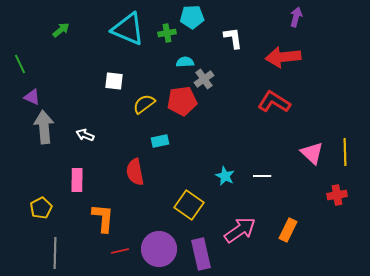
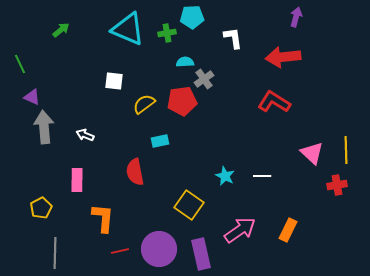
yellow line: moved 1 px right, 2 px up
red cross: moved 10 px up
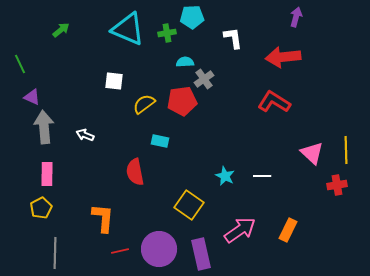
cyan rectangle: rotated 24 degrees clockwise
pink rectangle: moved 30 px left, 6 px up
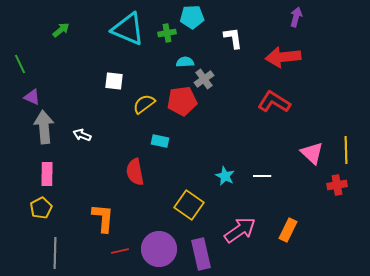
white arrow: moved 3 px left
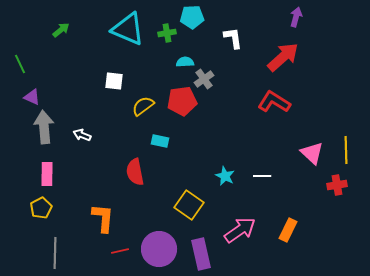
red arrow: rotated 144 degrees clockwise
yellow semicircle: moved 1 px left, 2 px down
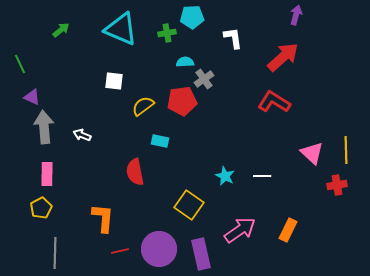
purple arrow: moved 2 px up
cyan triangle: moved 7 px left
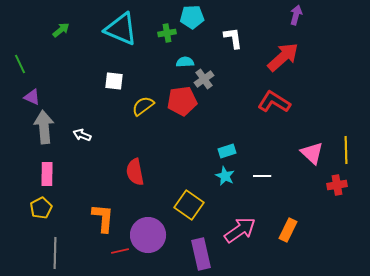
cyan rectangle: moved 67 px right, 10 px down; rotated 30 degrees counterclockwise
purple circle: moved 11 px left, 14 px up
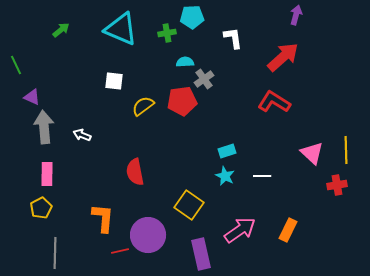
green line: moved 4 px left, 1 px down
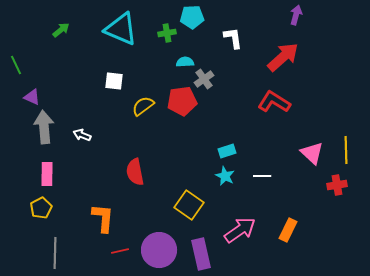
purple circle: moved 11 px right, 15 px down
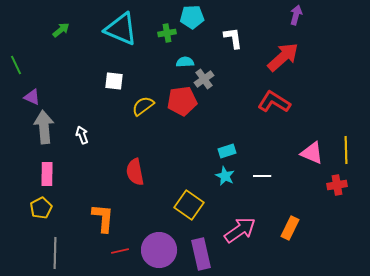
white arrow: rotated 48 degrees clockwise
pink triangle: rotated 20 degrees counterclockwise
orange rectangle: moved 2 px right, 2 px up
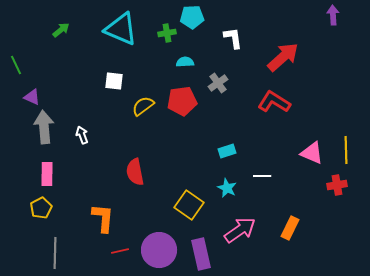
purple arrow: moved 37 px right; rotated 18 degrees counterclockwise
gray cross: moved 14 px right, 4 px down
cyan star: moved 2 px right, 12 px down
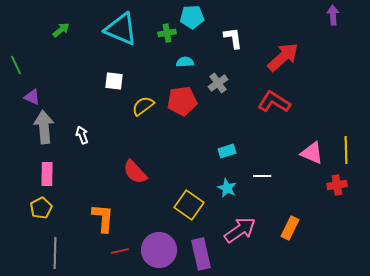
red semicircle: rotated 32 degrees counterclockwise
